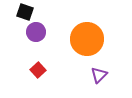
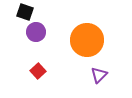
orange circle: moved 1 px down
red square: moved 1 px down
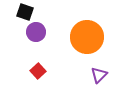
orange circle: moved 3 px up
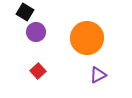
black square: rotated 12 degrees clockwise
orange circle: moved 1 px down
purple triangle: moved 1 px left; rotated 18 degrees clockwise
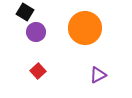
orange circle: moved 2 px left, 10 px up
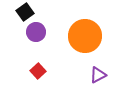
black square: rotated 24 degrees clockwise
orange circle: moved 8 px down
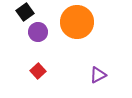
purple circle: moved 2 px right
orange circle: moved 8 px left, 14 px up
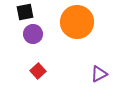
black square: rotated 24 degrees clockwise
purple circle: moved 5 px left, 2 px down
purple triangle: moved 1 px right, 1 px up
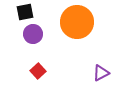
purple triangle: moved 2 px right, 1 px up
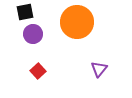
purple triangle: moved 2 px left, 4 px up; rotated 24 degrees counterclockwise
